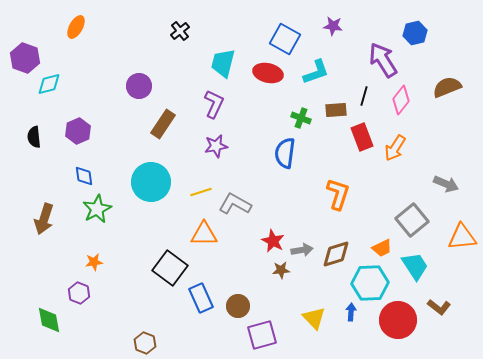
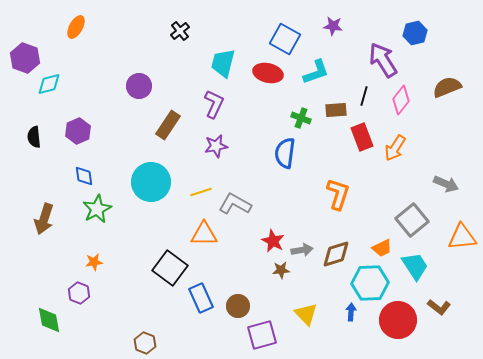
brown rectangle at (163, 124): moved 5 px right, 1 px down
yellow triangle at (314, 318): moved 8 px left, 4 px up
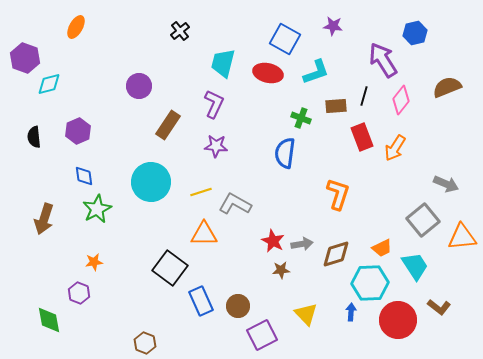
brown rectangle at (336, 110): moved 4 px up
purple star at (216, 146): rotated 15 degrees clockwise
gray square at (412, 220): moved 11 px right
gray arrow at (302, 250): moved 6 px up
blue rectangle at (201, 298): moved 3 px down
purple square at (262, 335): rotated 12 degrees counterclockwise
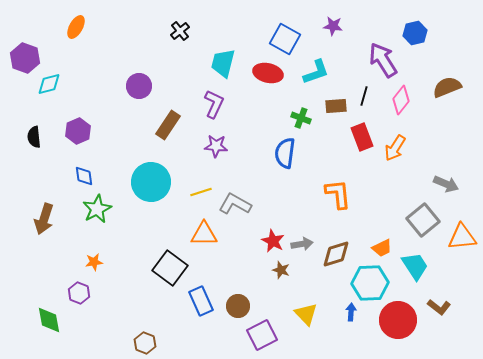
orange L-shape at (338, 194): rotated 24 degrees counterclockwise
brown star at (281, 270): rotated 24 degrees clockwise
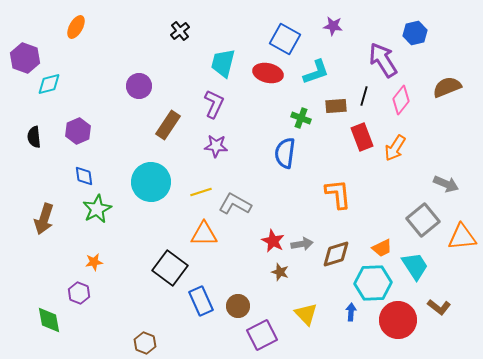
brown star at (281, 270): moved 1 px left, 2 px down
cyan hexagon at (370, 283): moved 3 px right
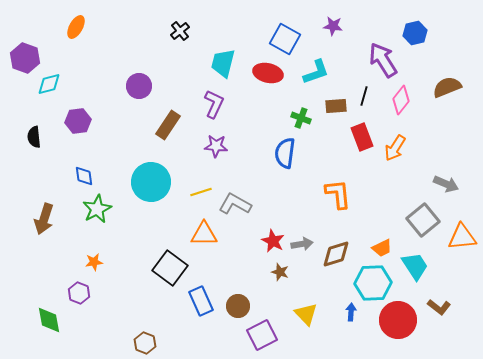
purple hexagon at (78, 131): moved 10 px up; rotated 15 degrees clockwise
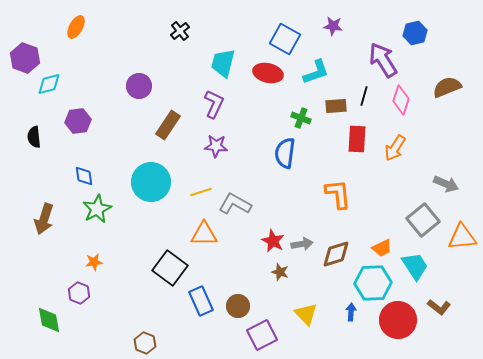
pink diamond at (401, 100): rotated 20 degrees counterclockwise
red rectangle at (362, 137): moved 5 px left, 2 px down; rotated 24 degrees clockwise
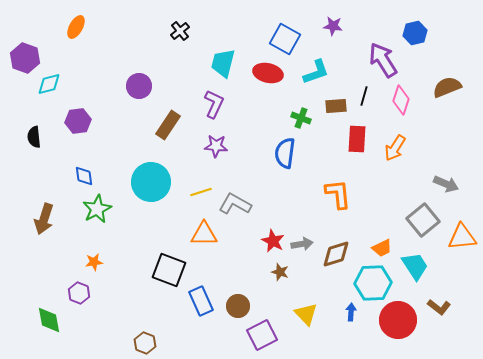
black square at (170, 268): moved 1 px left, 2 px down; rotated 16 degrees counterclockwise
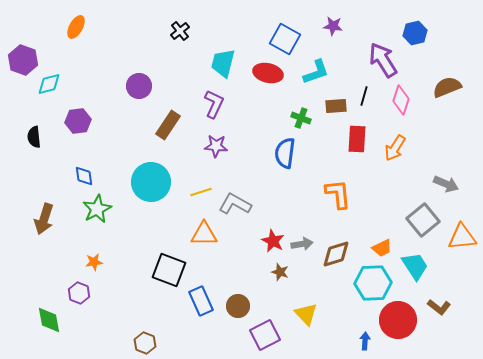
purple hexagon at (25, 58): moved 2 px left, 2 px down
blue arrow at (351, 312): moved 14 px right, 29 px down
purple square at (262, 335): moved 3 px right
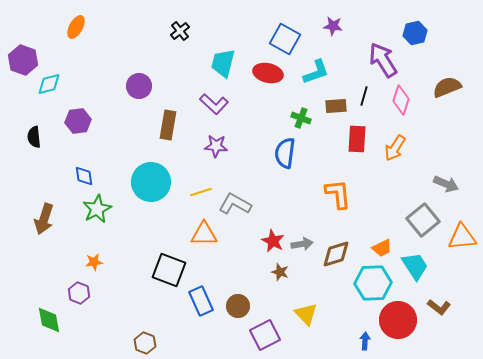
purple L-shape at (214, 104): rotated 108 degrees clockwise
brown rectangle at (168, 125): rotated 24 degrees counterclockwise
